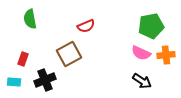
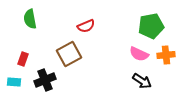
pink semicircle: moved 2 px left, 1 px down
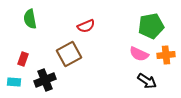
black arrow: moved 5 px right
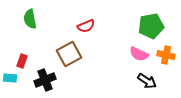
orange cross: rotated 18 degrees clockwise
red rectangle: moved 1 px left, 2 px down
cyan rectangle: moved 4 px left, 4 px up
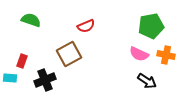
green semicircle: moved 1 px right, 1 px down; rotated 120 degrees clockwise
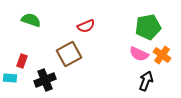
green pentagon: moved 3 px left, 1 px down
orange cross: moved 4 px left; rotated 24 degrees clockwise
black arrow: moved 1 px left; rotated 102 degrees counterclockwise
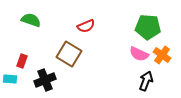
green pentagon: rotated 15 degrees clockwise
brown square: rotated 30 degrees counterclockwise
cyan rectangle: moved 1 px down
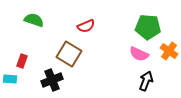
green semicircle: moved 3 px right
orange cross: moved 7 px right, 4 px up
black cross: moved 7 px right
